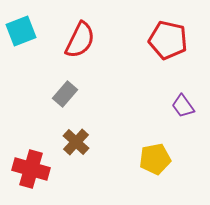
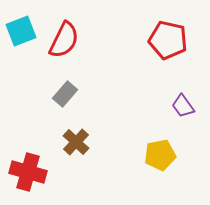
red semicircle: moved 16 px left
yellow pentagon: moved 5 px right, 4 px up
red cross: moved 3 px left, 3 px down
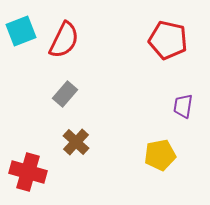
purple trapezoid: rotated 45 degrees clockwise
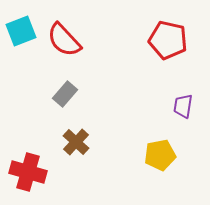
red semicircle: rotated 111 degrees clockwise
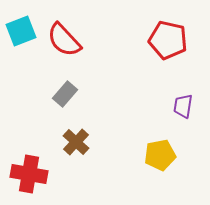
red cross: moved 1 px right, 2 px down; rotated 6 degrees counterclockwise
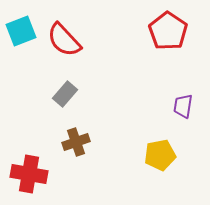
red pentagon: moved 9 px up; rotated 21 degrees clockwise
brown cross: rotated 28 degrees clockwise
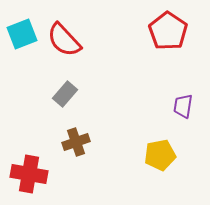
cyan square: moved 1 px right, 3 px down
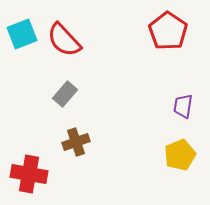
yellow pentagon: moved 20 px right; rotated 12 degrees counterclockwise
